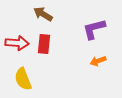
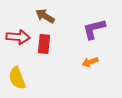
brown arrow: moved 2 px right, 2 px down
red arrow: moved 1 px right, 6 px up
orange arrow: moved 8 px left, 1 px down
yellow semicircle: moved 6 px left, 1 px up
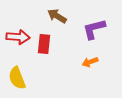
brown arrow: moved 12 px right
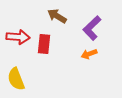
purple L-shape: moved 2 px left, 1 px up; rotated 30 degrees counterclockwise
orange arrow: moved 1 px left, 8 px up
yellow semicircle: moved 1 px left, 1 px down
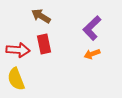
brown arrow: moved 16 px left
red arrow: moved 13 px down
red rectangle: rotated 18 degrees counterclockwise
orange arrow: moved 3 px right
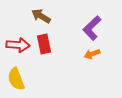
red arrow: moved 5 px up
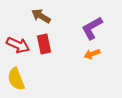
purple L-shape: rotated 15 degrees clockwise
red arrow: rotated 20 degrees clockwise
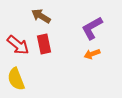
red arrow: rotated 15 degrees clockwise
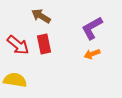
yellow semicircle: moved 1 px left, 1 px down; rotated 120 degrees clockwise
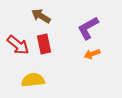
purple L-shape: moved 4 px left
yellow semicircle: moved 18 px right; rotated 15 degrees counterclockwise
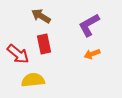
purple L-shape: moved 1 px right, 3 px up
red arrow: moved 9 px down
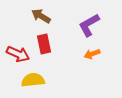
red arrow: rotated 15 degrees counterclockwise
